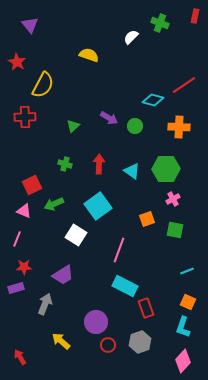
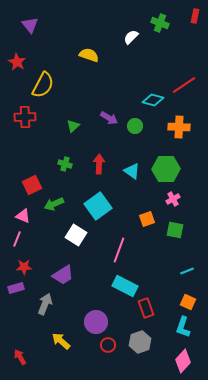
pink triangle at (24, 211): moved 1 px left, 5 px down
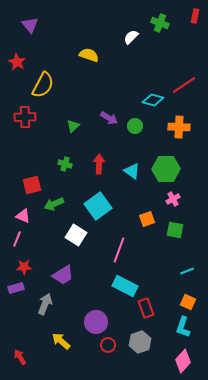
red square at (32, 185): rotated 12 degrees clockwise
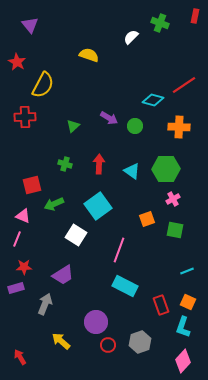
red rectangle at (146, 308): moved 15 px right, 3 px up
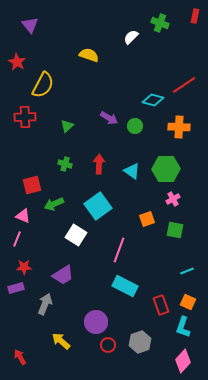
green triangle at (73, 126): moved 6 px left
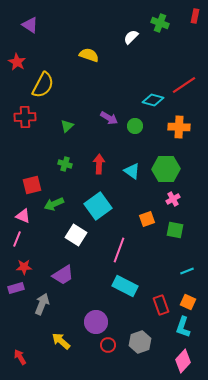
purple triangle at (30, 25): rotated 18 degrees counterclockwise
gray arrow at (45, 304): moved 3 px left
